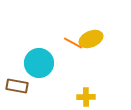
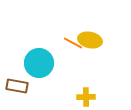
yellow ellipse: moved 1 px left, 1 px down; rotated 35 degrees clockwise
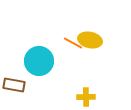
cyan circle: moved 2 px up
brown rectangle: moved 3 px left, 1 px up
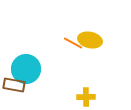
cyan circle: moved 13 px left, 8 px down
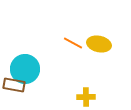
yellow ellipse: moved 9 px right, 4 px down
cyan circle: moved 1 px left
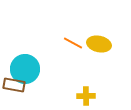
yellow cross: moved 1 px up
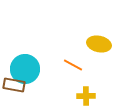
orange line: moved 22 px down
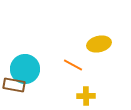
yellow ellipse: rotated 25 degrees counterclockwise
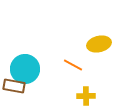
brown rectangle: moved 1 px down
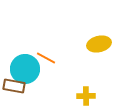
orange line: moved 27 px left, 7 px up
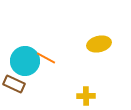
cyan circle: moved 8 px up
brown rectangle: moved 2 px up; rotated 15 degrees clockwise
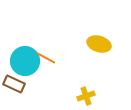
yellow ellipse: rotated 30 degrees clockwise
yellow cross: rotated 18 degrees counterclockwise
